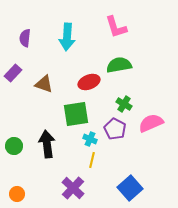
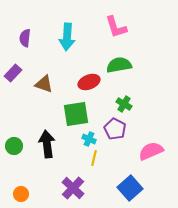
pink semicircle: moved 28 px down
cyan cross: moved 1 px left
yellow line: moved 2 px right, 2 px up
orange circle: moved 4 px right
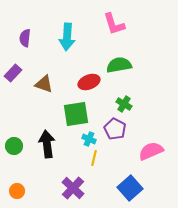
pink L-shape: moved 2 px left, 3 px up
orange circle: moved 4 px left, 3 px up
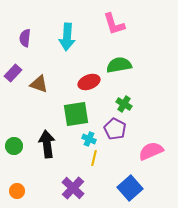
brown triangle: moved 5 px left
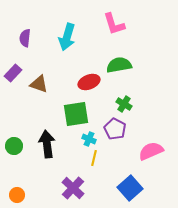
cyan arrow: rotated 12 degrees clockwise
orange circle: moved 4 px down
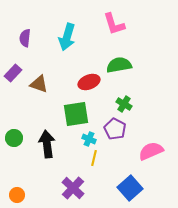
green circle: moved 8 px up
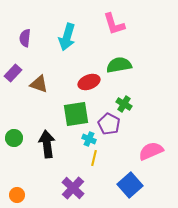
purple pentagon: moved 6 px left, 5 px up
blue square: moved 3 px up
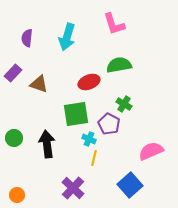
purple semicircle: moved 2 px right
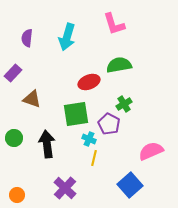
brown triangle: moved 7 px left, 15 px down
green cross: rotated 28 degrees clockwise
purple cross: moved 8 px left
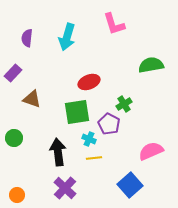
green semicircle: moved 32 px right
green square: moved 1 px right, 2 px up
black arrow: moved 11 px right, 8 px down
yellow line: rotated 70 degrees clockwise
